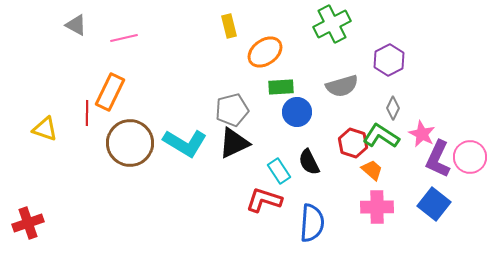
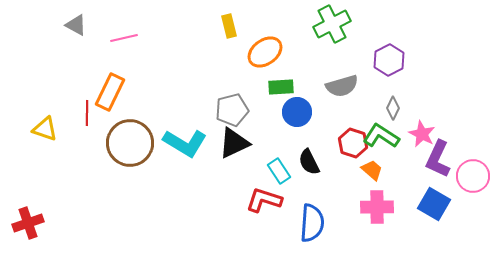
pink circle: moved 3 px right, 19 px down
blue square: rotated 8 degrees counterclockwise
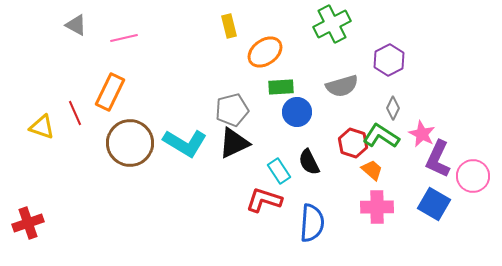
red line: moved 12 px left; rotated 25 degrees counterclockwise
yellow triangle: moved 3 px left, 2 px up
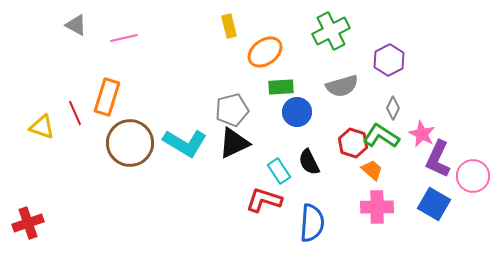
green cross: moved 1 px left, 7 px down
orange rectangle: moved 3 px left, 5 px down; rotated 9 degrees counterclockwise
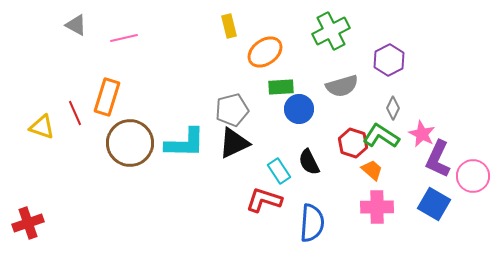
blue circle: moved 2 px right, 3 px up
cyan L-shape: rotated 30 degrees counterclockwise
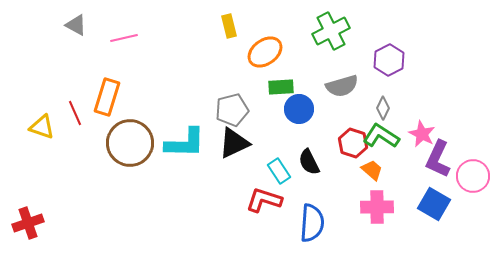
gray diamond: moved 10 px left
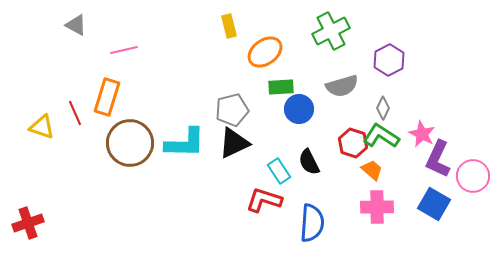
pink line: moved 12 px down
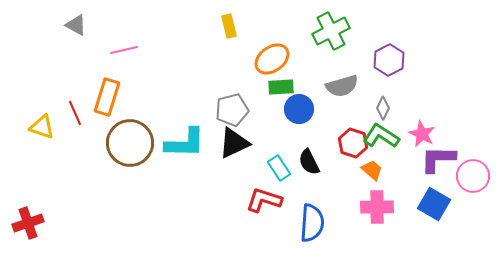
orange ellipse: moved 7 px right, 7 px down
purple L-shape: rotated 66 degrees clockwise
cyan rectangle: moved 3 px up
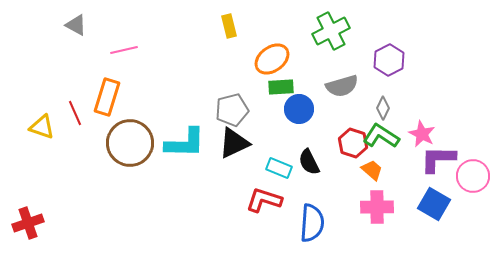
cyan rectangle: rotated 35 degrees counterclockwise
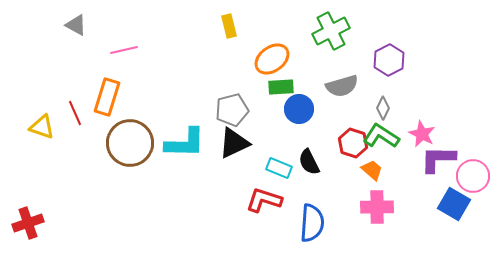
blue square: moved 20 px right
